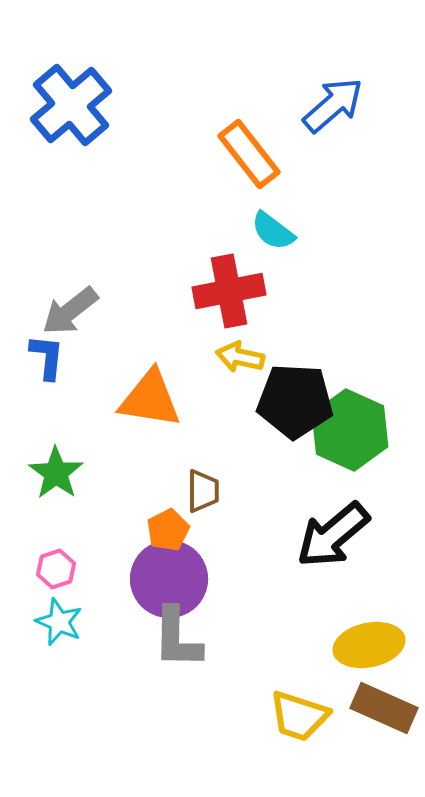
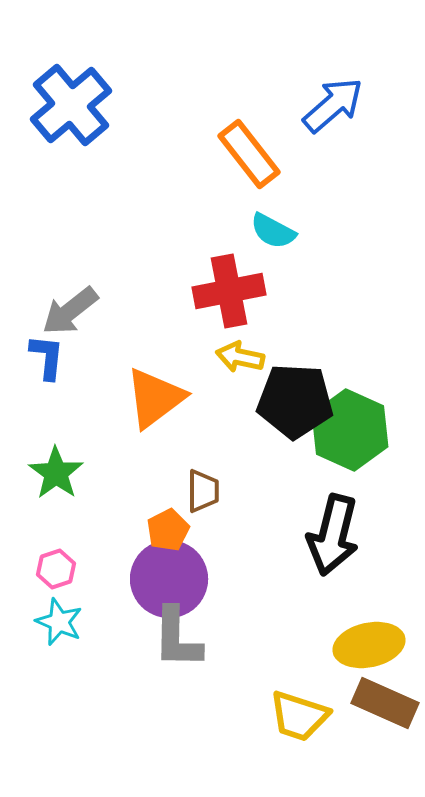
cyan semicircle: rotated 9 degrees counterclockwise
orange triangle: moved 5 px right, 1 px up; rotated 46 degrees counterclockwise
black arrow: rotated 36 degrees counterclockwise
brown rectangle: moved 1 px right, 5 px up
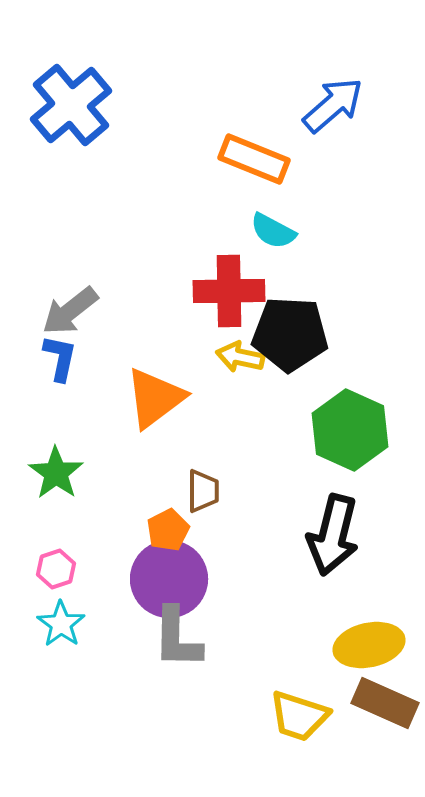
orange rectangle: moved 5 px right, 5 px down; rotated 30 degrees counterclockwise
red cross: rotated 10 degrees clockwise
blue L-shape: moved 13 px right, 1 px down; rotated 6 degrees clockwise
black pentagon: moved 5 px left, 67 px up
cyan star: moved 2 px right, 2 px down; rotated 12 degrees clockwise
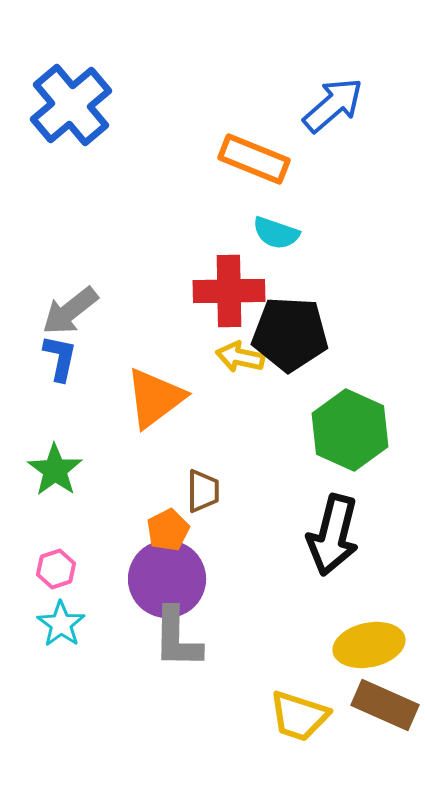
cyan semicircle: moved 3 px right, 2 px down; rotated 9 degrees counterclockwise
green star: moved 1 px left, 3 px up
purple circle: moved 2 px left
brown rectangle: moved 2 px down
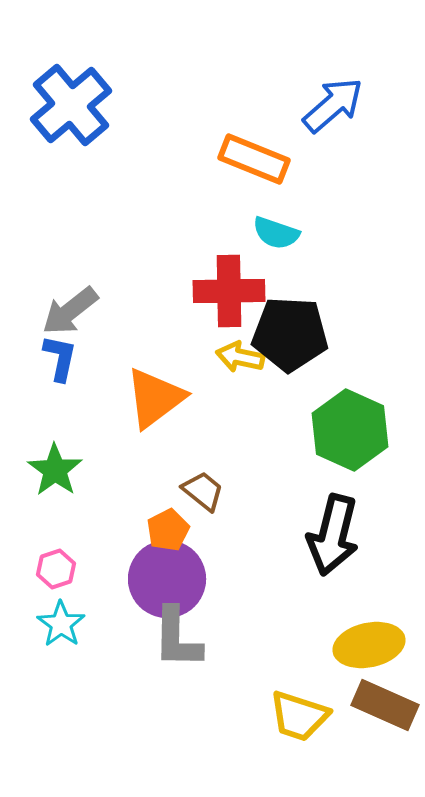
brown trapezoid: rotated 51 degrees counterclockwise
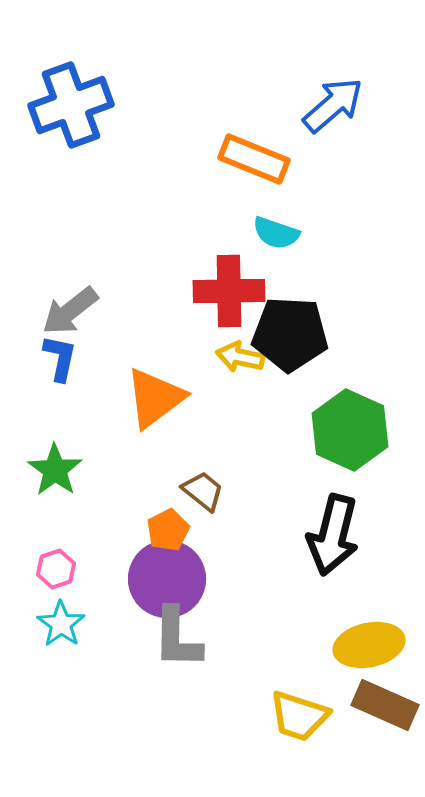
blue cross: rotated 20 degrees clockwise
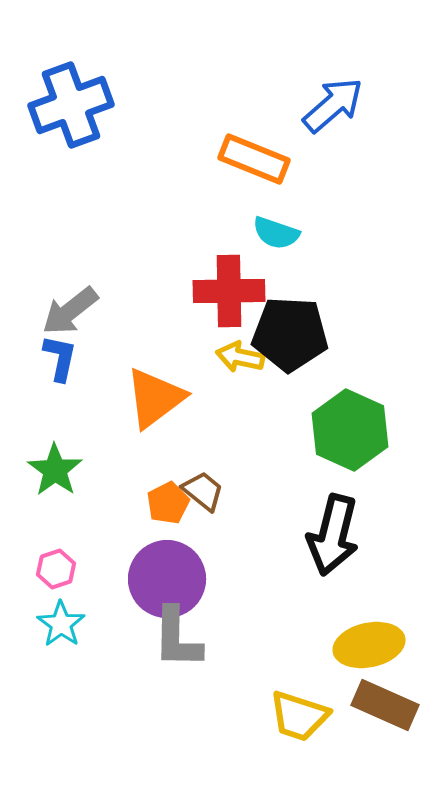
orange pentagon: moved 27 px up
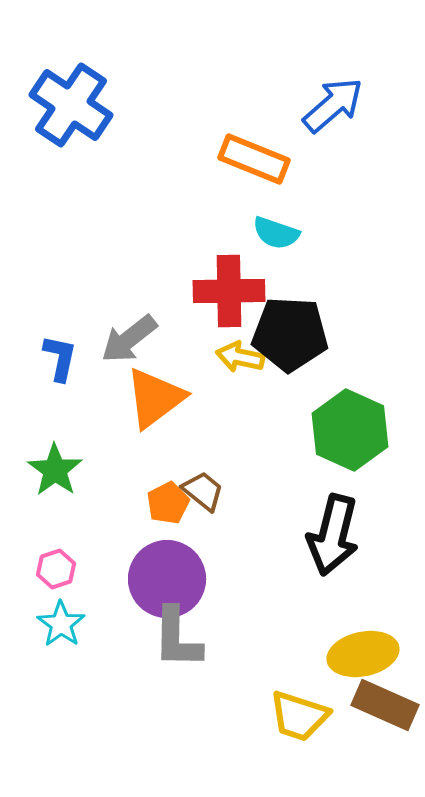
blue cross: rotated 36 degrees counterclockwise
gray arrow: moved 59 px right, 28 px down
yellow ellipse: moved 6 px left, 9 px down
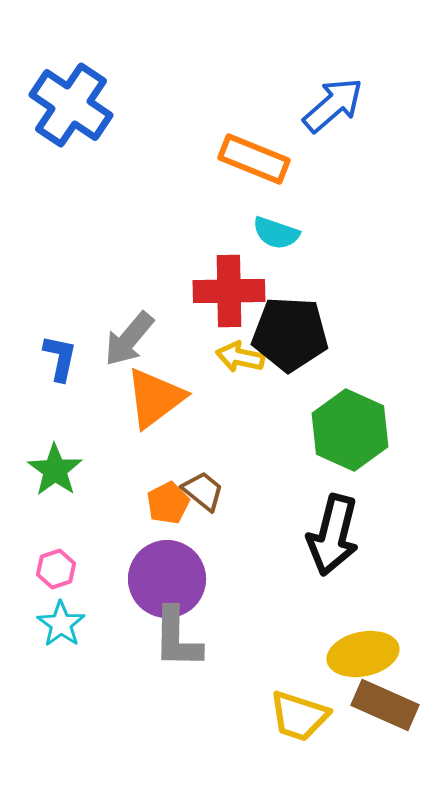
gray arrow: rotated 12 degrees counterclockwise
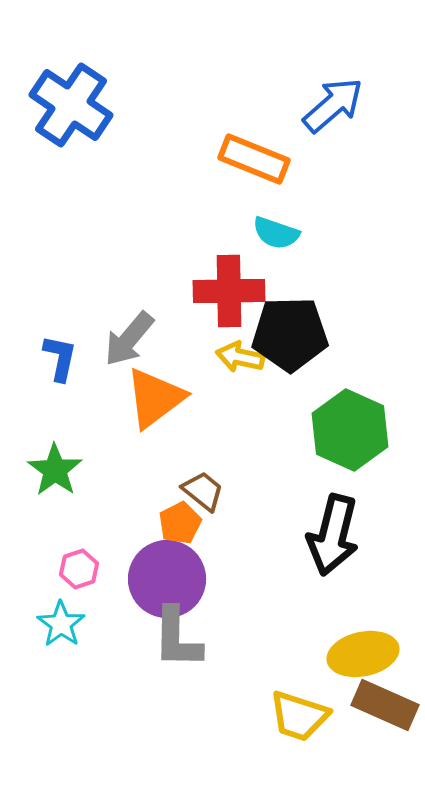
black pentagon: rotated 4 degrees counterclockwise
orange pentagon: moved 12 px right, 20 px down
pink hexagon: moved 23 px right
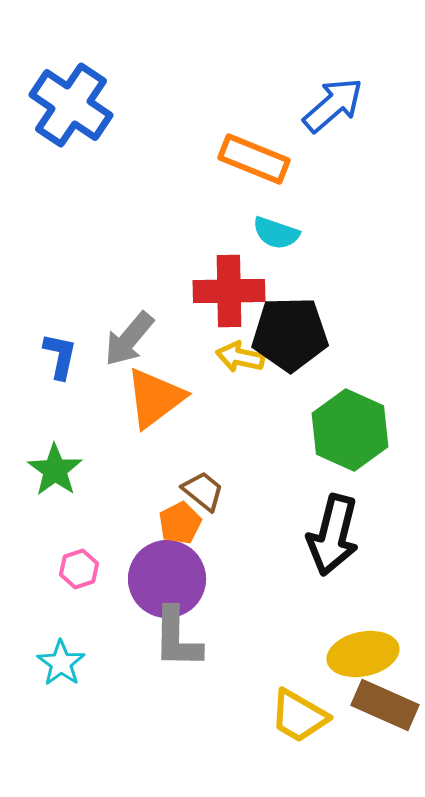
blue L-shape: moved 2 px up
cyan star: moved 39 px down
yellow trapezoid: rotated 12 degrees clockwise
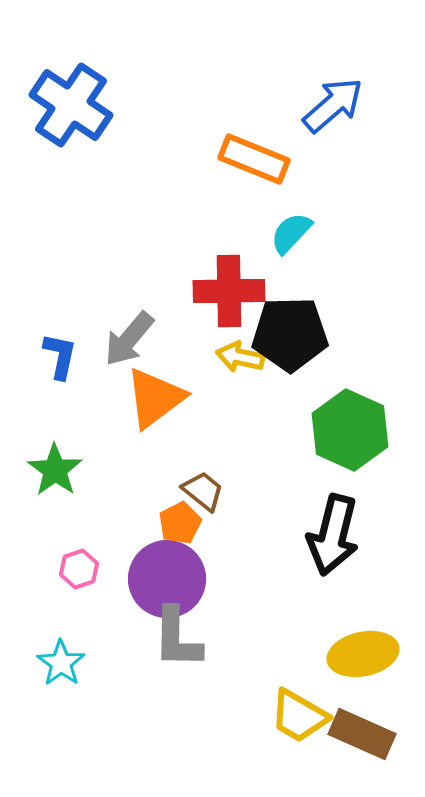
cyan semicircle: moved 15 px right; rotated 114 degrees clockwise
brown rectangle: moved 23 px left, 29 px down
